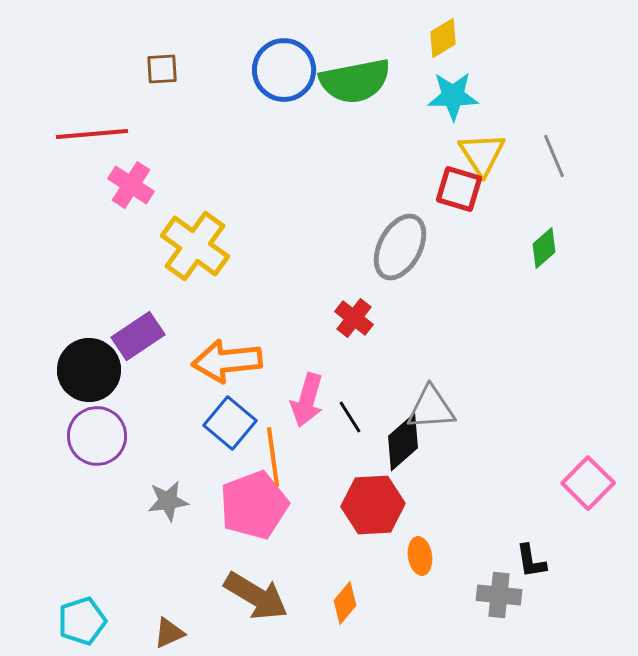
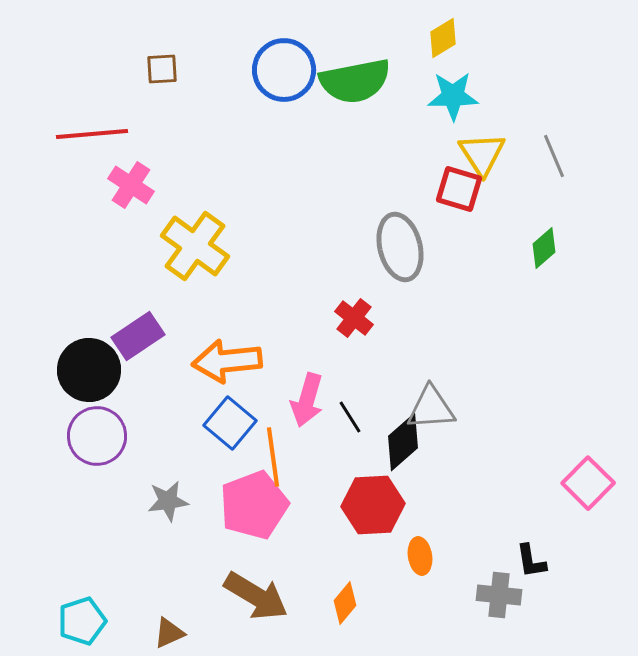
gray ellipse: rotated 42 degrees counterclockwise
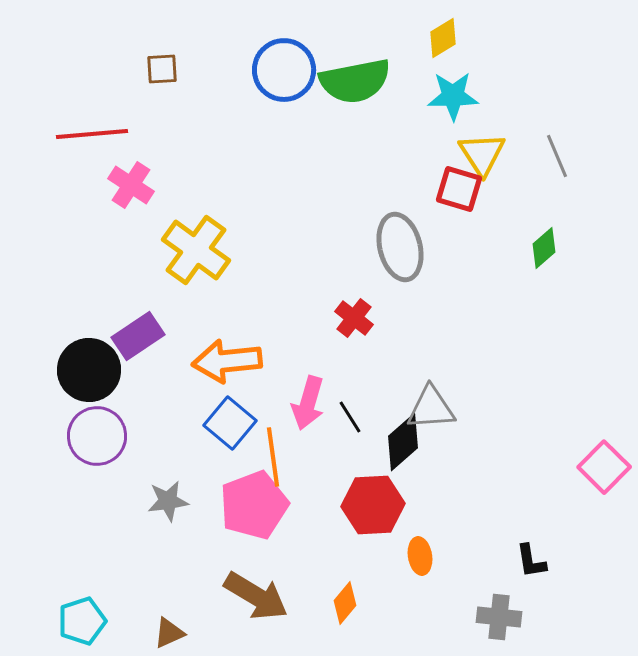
gray line: moved 3 px right
yellow cross: moved 1 px right, 4 px down
pink arrow: moved 1 px right, 3 px down
pink square: moved 16 px right, 16 px up
gray cross: moved 22 px down
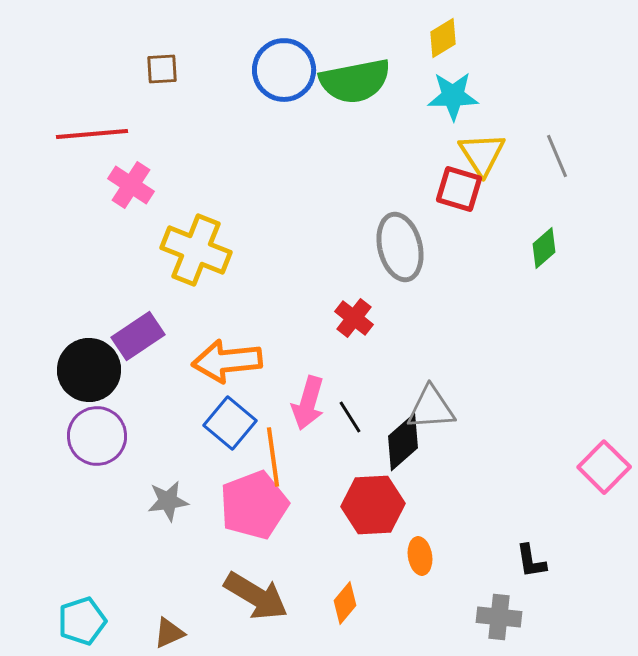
yellow cross: rotated 14 degrees counterclockwise
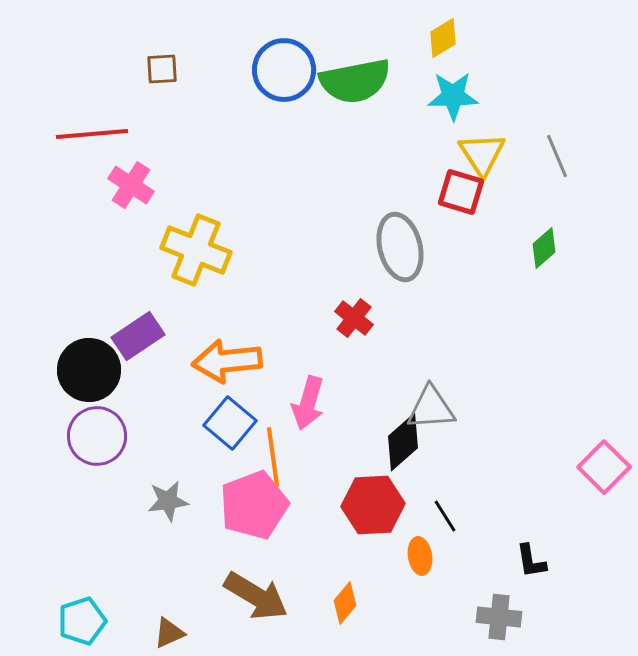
red square: moved 2 px right, 3 px down
black line: moved 95 px right, 99 px down
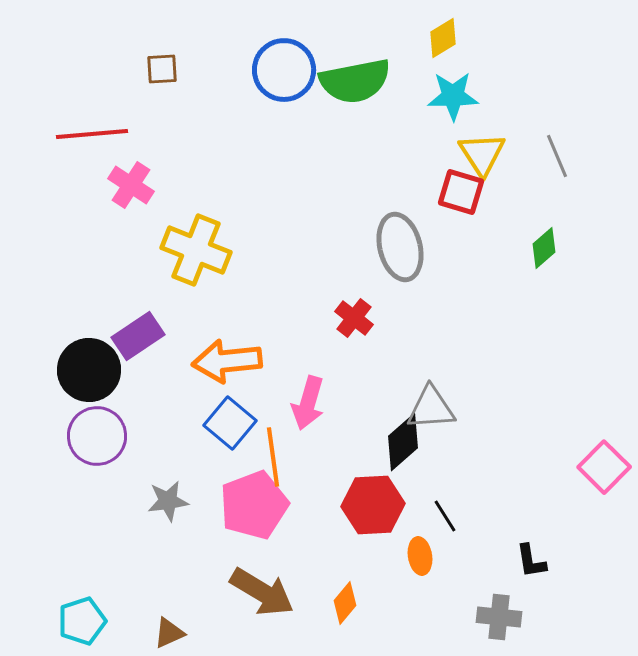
brown arrow: moved 6 px right, 4 px up
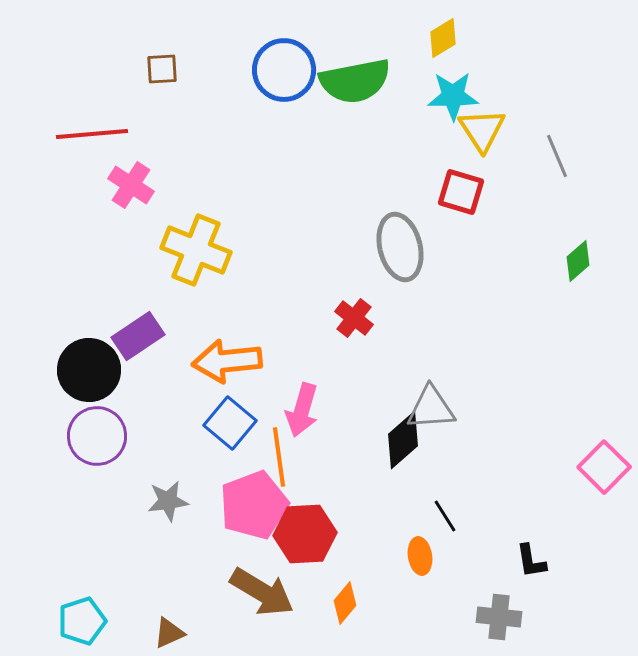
yellow triangle: moved 24 px up
green diamond: moved 34 px right, 13 px down
pink arrow: moved 6 px left, 7 px down
black diamond: moved 2 px up
orange line: moved 6 px right
red hexagon: moved 68 px left, 29 px down
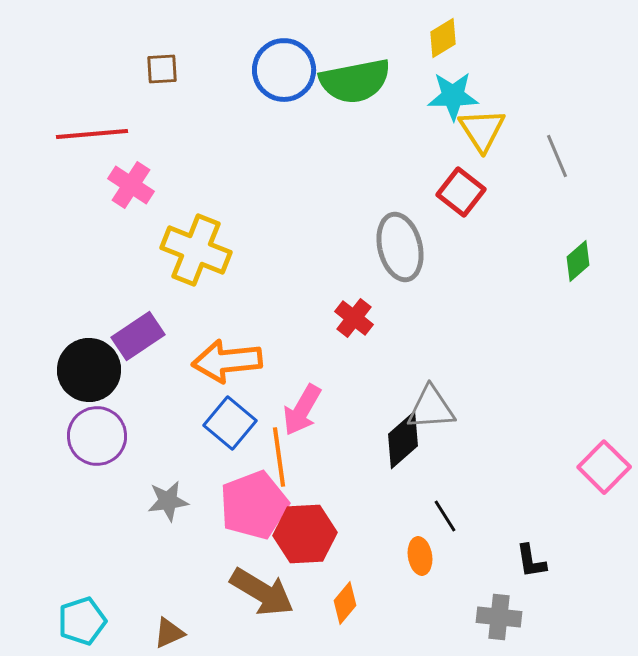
red square: rotated 21 degrees clockwise
pink arrow: rotated 14 degrees clockwise
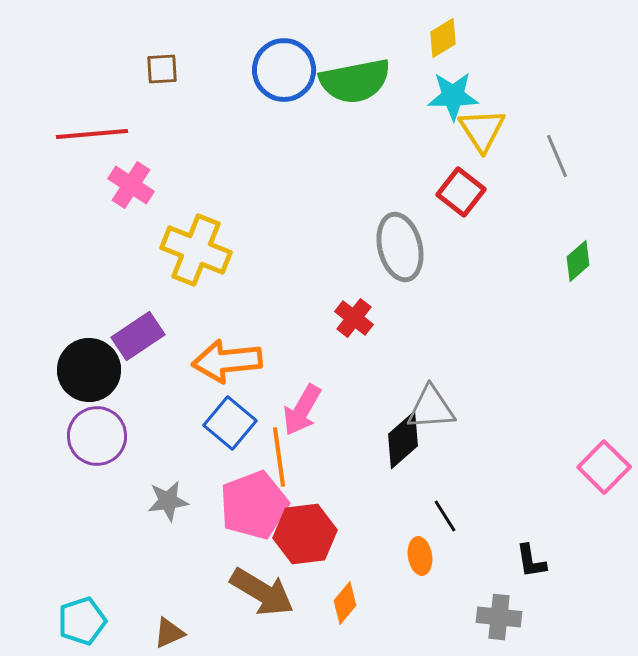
red hexagon: rotated 4 degrees counterclockwise
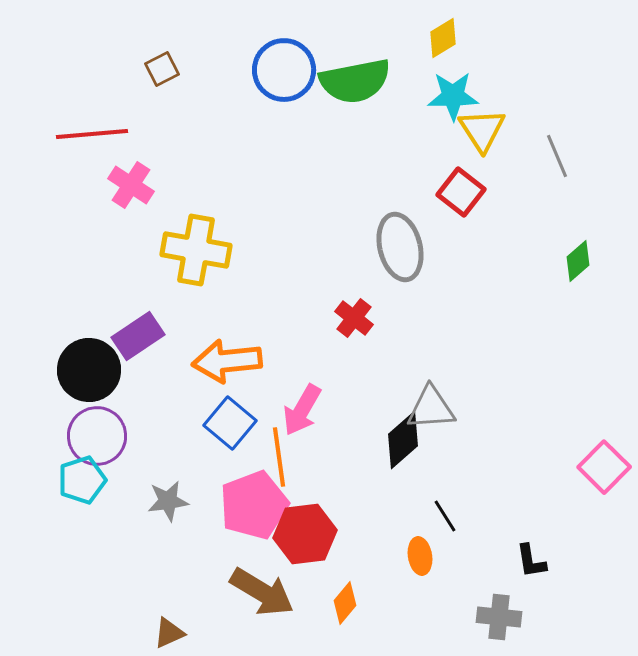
brown square: rotated 24 degrees counterclockwise
yellow cross: rotated 12 degrees counterclockwise
cyan pentagon: moved 141 px up
